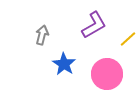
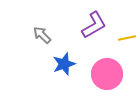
gray arrow: rotated 60 degrees counterclockwise
yellow line: moved 1 px left, 1 px up; rotated 30 degrees clockwise
blue star: rotated 20 degrees clockwise
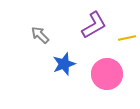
gray arrow: moved 2 px left
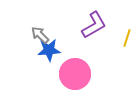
yellow line: rotated 60 degrees counterclockwise
blue star: moved 15 px left, 14 px up; rotated 15 degrees clockwise
pink circle: moved 32 px left
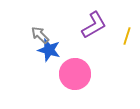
yellow line: moved 2 px up
blue star: rotated 20 degrees clockwise
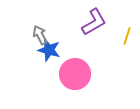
purple L-shape: moved 3 px up
gray arrow: rotated 18 degrees clockwise
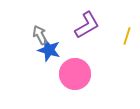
purple L-shape: moved 7 px left, 3 px down
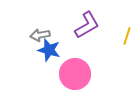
gray arrow: rotated 72 degrees counterclockwise
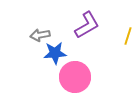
yellow line: moved 1 px right
blue star: moved 6 px right, 3 px down; rotated 20 degrees counterclockwise
pink circle: moved 3 px down
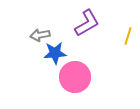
purple L-shape: moved 2 px up
